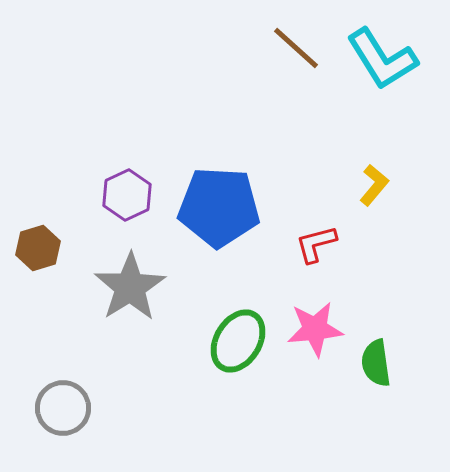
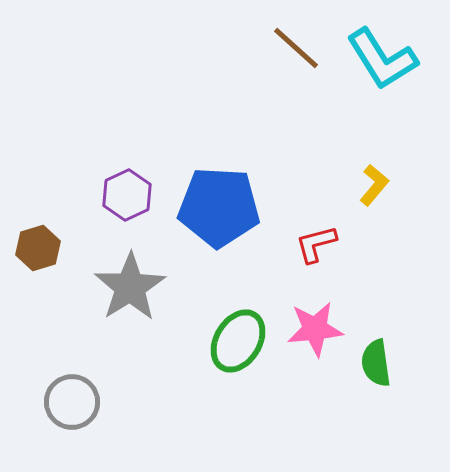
gray circle: moved 9 px right, 6 px up
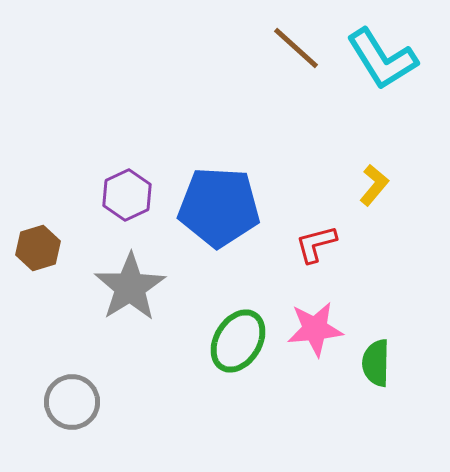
green semicircle: rotated 9 degrees clockwise
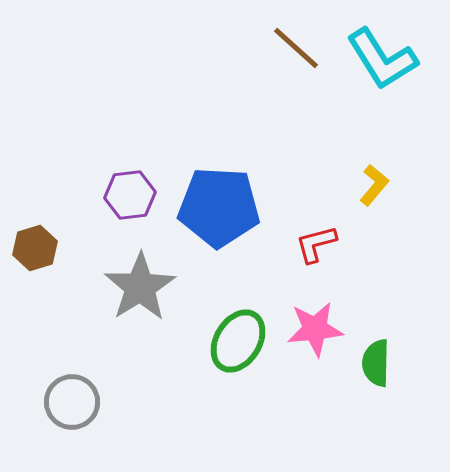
purple hexagon: moved 3 px right; rotated 18 degrees clockwise
brown hexagon: moved 3 px left
gray star: moved 10 px right
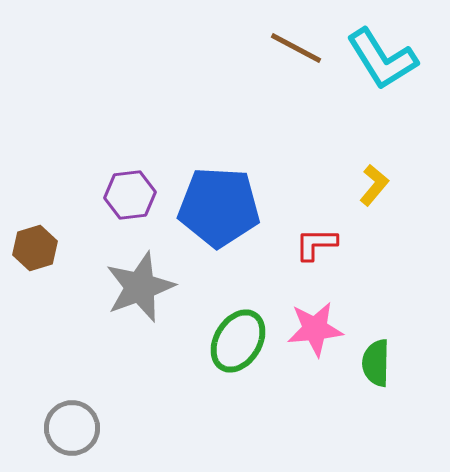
brown line: rotated 14 degrees counterclockwise
red L-shape: rotated 15 degrees clockwise
gray star: rotated 12 degrees clockwise
gray circle: moved 26 px down
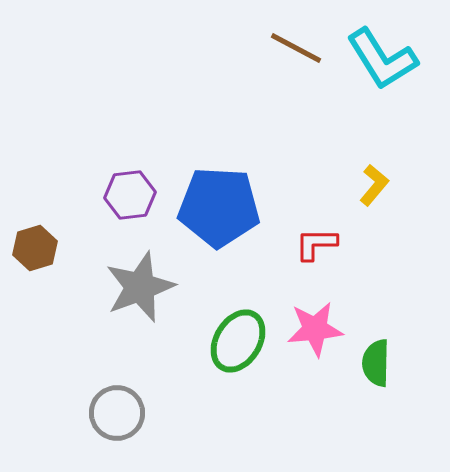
gray circle: moved 45 px right, 15 px up
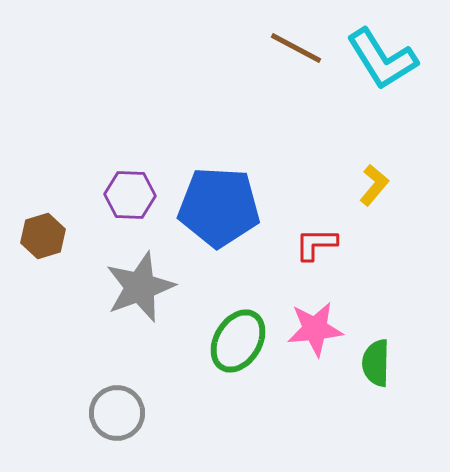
purple hexagon: rotated 9 degrees clockwise
brown hexagon: moved 8 px right, 12 px up
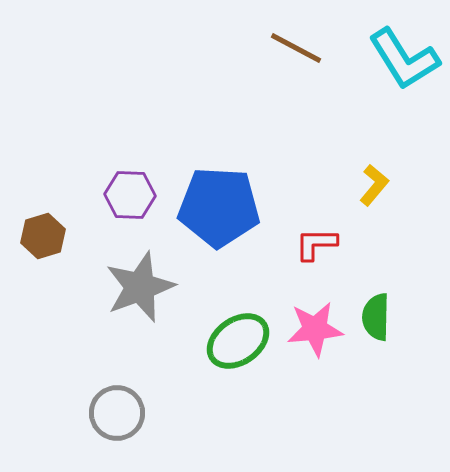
cyan L-shape: moved 22 px right
green ellipse: rotated 24 degrees clockwise
green semicircle: moved 46 px up
